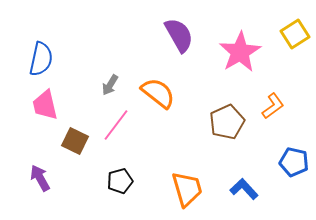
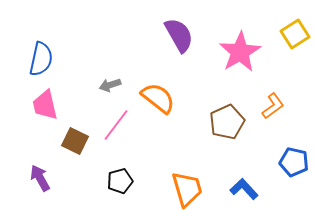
gray arrow: rotated 40 degrees clockwise
orange semicircle: moved 5 px down
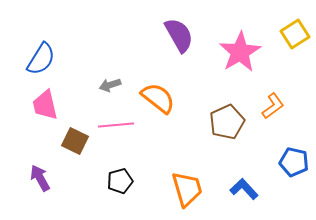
blue semicircle: rotated 20 degrees clockwise
pink line: rotated 48 degrees clockwise
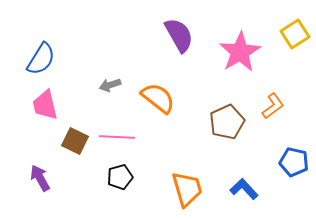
pink line: moved 1 px right, 12 px down; rotated 8 degrees clockwise
black pentagon: moved 4 px up
